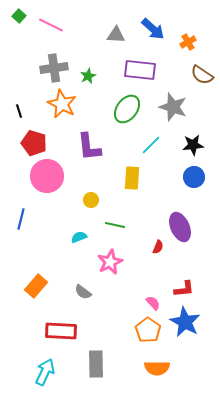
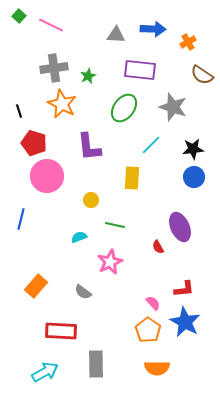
blue arrow: rotated 40 degrees counterclockwise
green ellipse: moved 3 px left, 1 px up
black star: moved 4 px down
red semicircle: rotated 128 degrees clockwise
cyan arrow: rotated 36 degrees clockwise
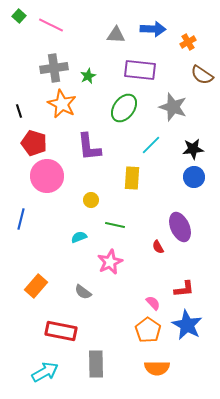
blue star: moved 2 px right, 3 px down
red rectangle: rotated 8 degrees clockwise
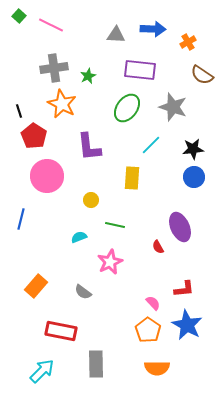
green ellipse: moved 3 px right
red pentagon: moved 7 px up; rotated 15 degrees clockwise
cyan arrow: moved 3 px left, 1 px up; rotated 16 degrees counterclockwise
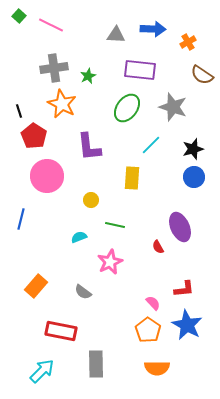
black star: rotated 10 degrees counterclockwise
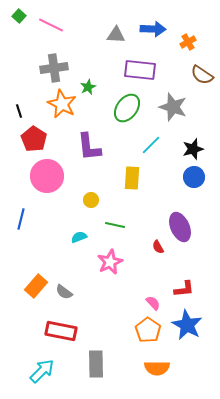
green star: moved 11 px down
red pentagon: moved 3 px down
gray semicircle: moved 19 px left
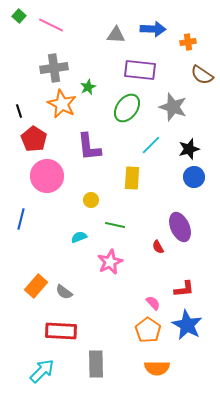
orange cross: rotated 21 degrees clockwise
black star: moved 4 px left
red rectangle: rotated 8 degrees counterclockwise
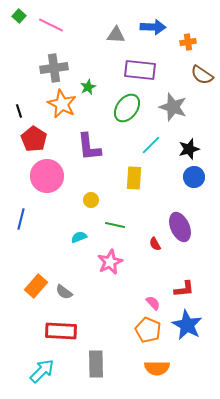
blue arrow: moved 2 px up
yellow rectangle: moved 2 px right
red semicircle: moved 3 px left, 3 px up
orange pentagon: rotated 10 degrees counterclockwise
